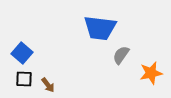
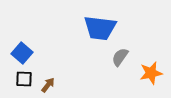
gray semicircle: moved 1 px left, 2 px down
brown arrow: rotated 105 degrees counterclockwise
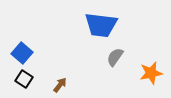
blue trapezoid: moved 1 px right, 3 px up
gray semicircle: moved 5 px left
black square: rotated 30 degrees clockwise
brown arrow: moved 12 px right
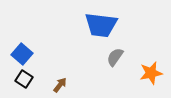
blue square: moved 1 px down
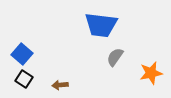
brown arrow: rotated 133 degrees counterclockwise
